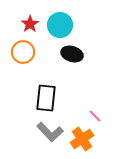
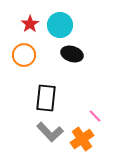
orange circle: moved 1 px right, 3 px down
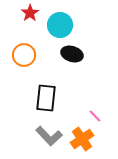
red star: moved 11 px up
gray L-shape: moved 1 px left, 4 px down
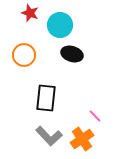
red star: rotated 18 degrees counterclockwise
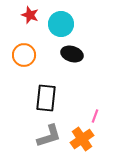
red star: moved 2 px down
cyan circle: moved 1 px right, 1 px up
pink line: rotated 64 degrees clockwise
gray L-shape: rotated 64 degrees counterclockwise
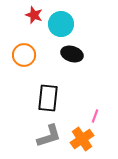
red star: moved 4 px right
black rectangle: moved 2 px right
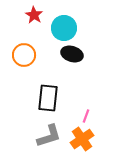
red star: rotated 12 degrees clockwise
cyan circle: moved 3 px right, 4 px down
pink line: moved 9 px left
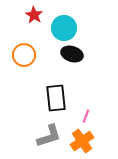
black rectangle: moved 8 px right; rotated 12 degrees counterclockwise
orange cross: moved 2 px down
